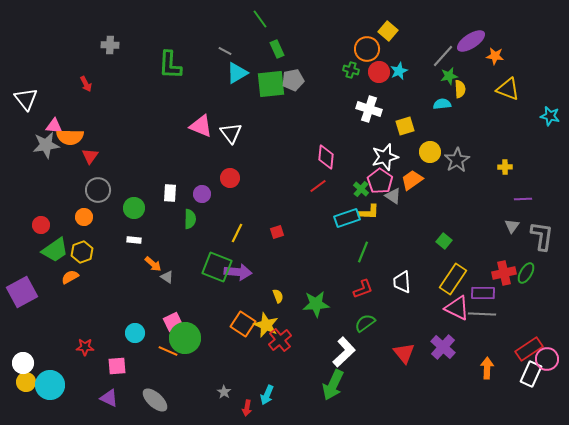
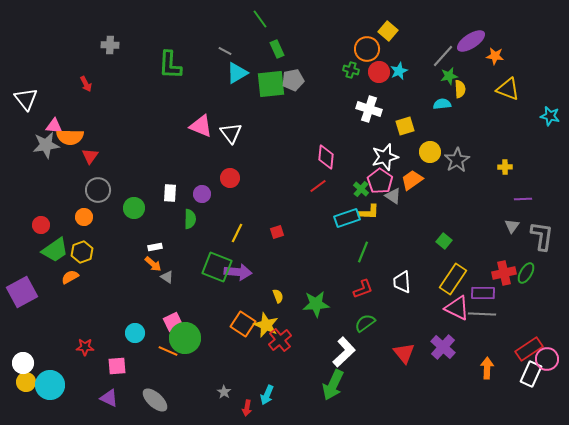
white rectangle at (134, 240): moved 21 px right, 7 px down; rotated 16 degrees counterclockwise
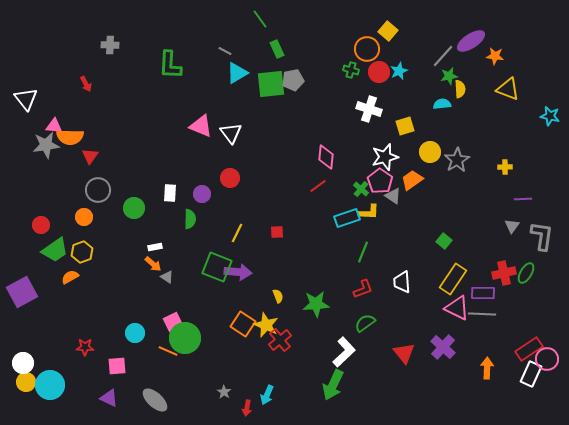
red square at (277, 232): rotated 16 degrees clockwise
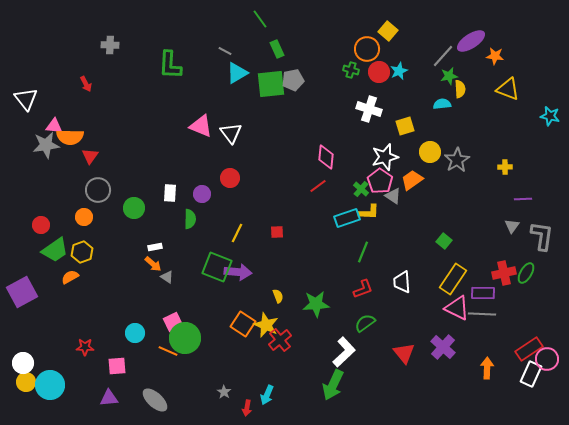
purple triangle at (109, 398): rotated 30 degrees counterclockwise
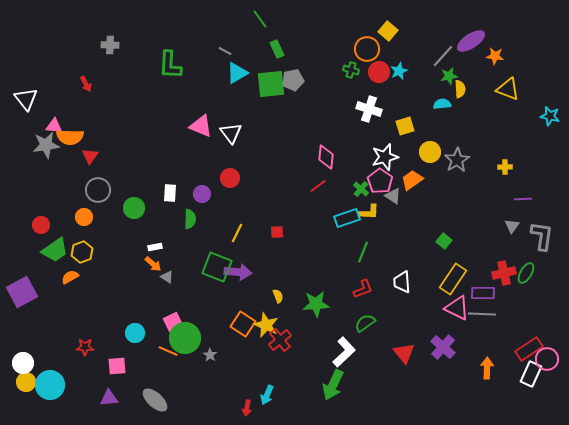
gray star at (224, 392): moved 14 px left, 37 px up
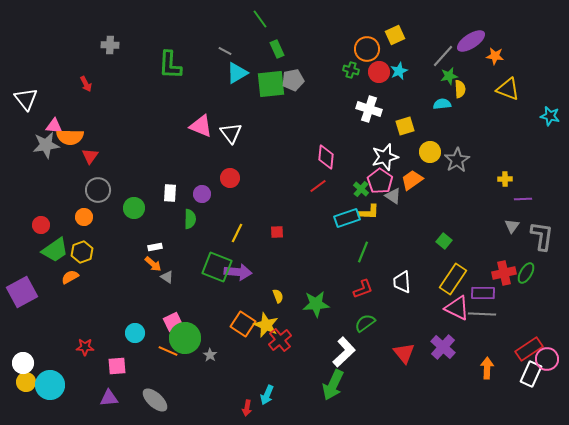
yellow square at (388, 31): moved 7 px right, 4 px down; rotated 24 degrees clockwise
yellow cross at (505, 167): moved 12 px down
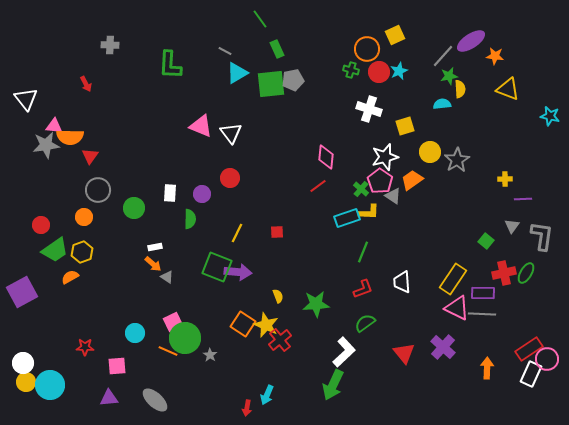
green square at (444, 241): moved 42 px right
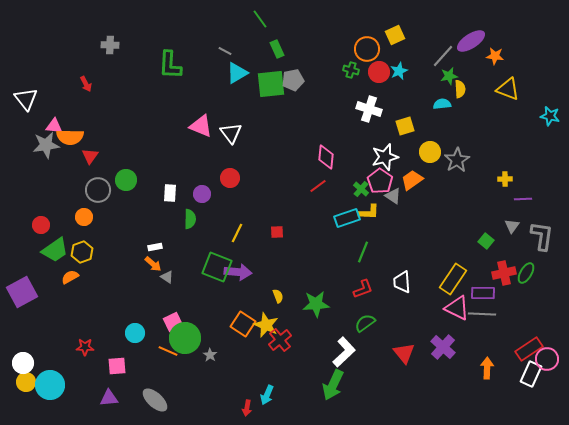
green circle at (134, 208): moved 8 px left, 28 px up
